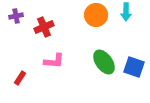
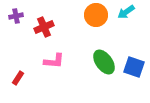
cyan arrow: rotated 54 degrees clockwise
red rectangle: moved 2 px left
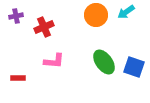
red rectangle: rotated 56 degrees clockwise
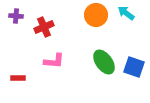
cyan arrow: moved 1 px down; rotated 72 degrees clockwise
purple cross: rotated 16 degrees clockwise
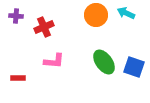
cyan arrow: rotated 12 degrees counterclockwise
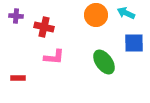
red cross: rotated 36 degrees clockwise
pink L-shape: moved 4 px up
blue square: moved 24 px up; rotated 20 degrees counterclockwise
